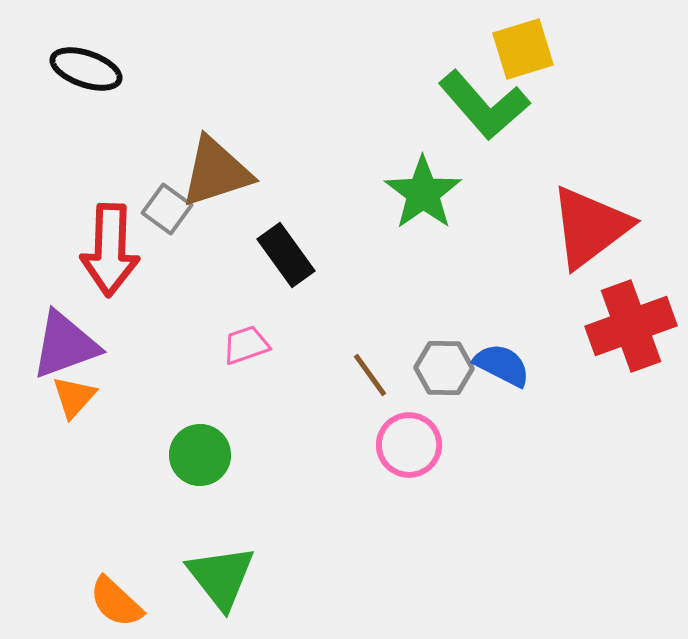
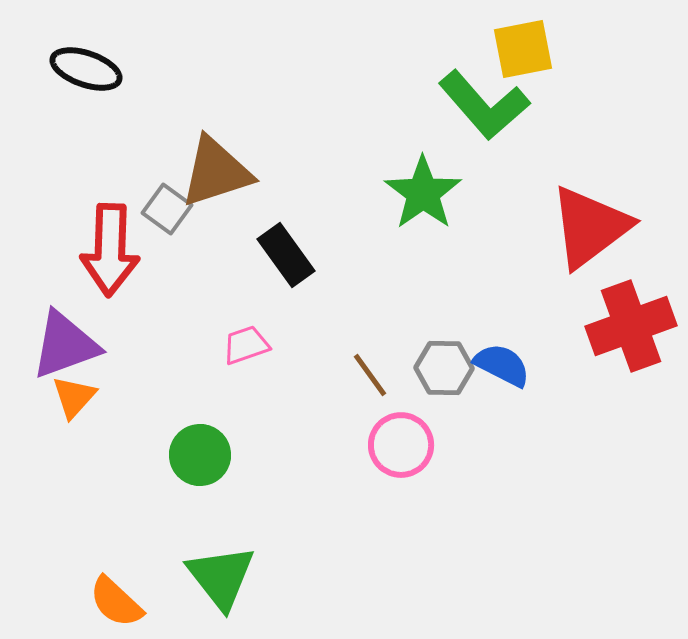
yellow square: rotated 6 degrees clockwise
pink circle: moved 8 px left
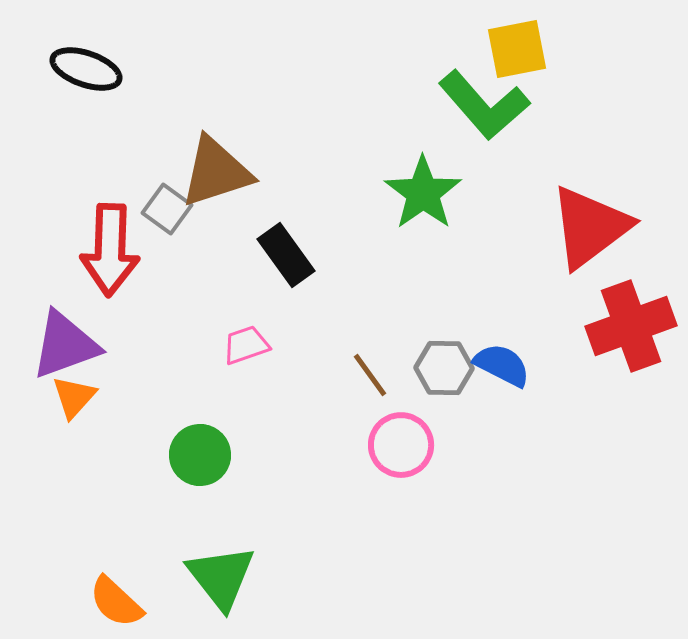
yellow square: moved 6 px left
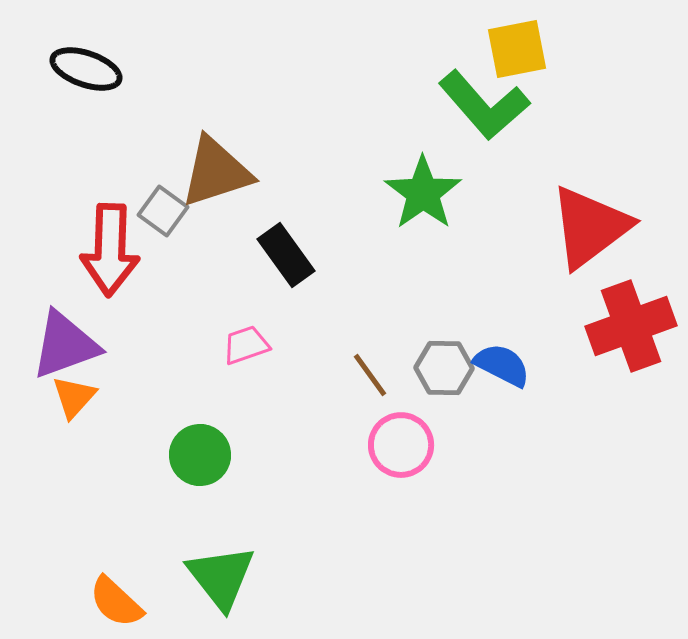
gray square: moved 4 px left, 2 px down
